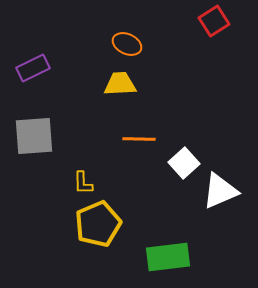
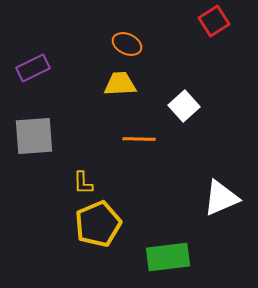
white square: moved 57 px up
white triangle: moved 1 px right, 7 px down
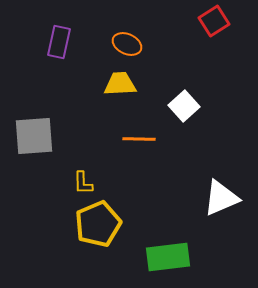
purple rectangle: moved 26 px right, 26 px up; rotated 52 degrees counterclockwise
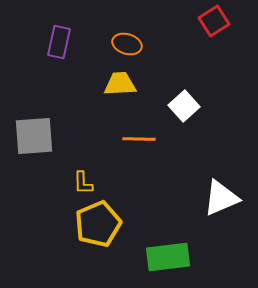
orange ellipse: rotated 8 degrees counterclockwise
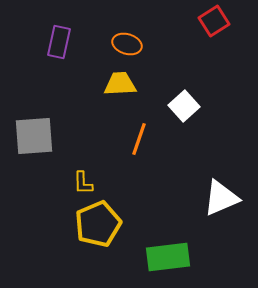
orange line: rotated 72 degrees counterclockwise
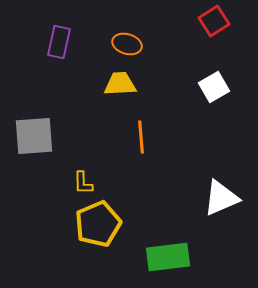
white square: moved 30 px right, 19 px up; rotated 12 degrees clockwise
orange line: moved 2 px right, 2 px up; rotated 24 degrees counterclockwise
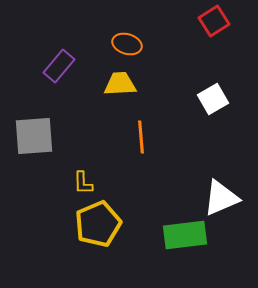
purple rectangle: moved 24 px down; rotated 28 degrees clockwise
white square: moved 1 px left, 12 px down
green rectangle: moved 17 px right, 22 px up
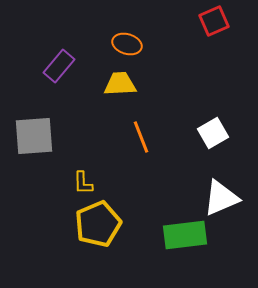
red square: rotated 8 degrees clockwise
white square: moved 34 px down
orange line: rotated 16 degrees counterclockwise
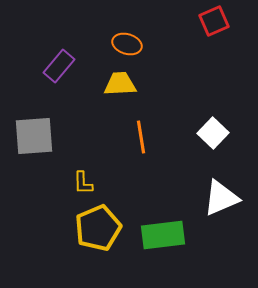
white square: rotated 16 degrees counterclockwise
orange line: rotated 12 degrees clockwise
yellow pentagon: moved 4 px down
green rectangle: moved 22 px left
